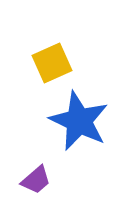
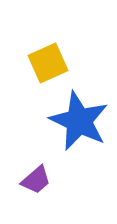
yellow square: moved 4 px left
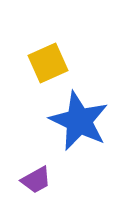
purple trapezoid: rotated 12 degrees clockwise
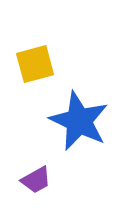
yellow square: moved 13 px left, 1 px down; rotated 9 degrees clockwise
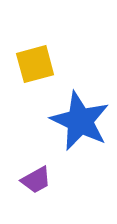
blue star: moved 1 px right
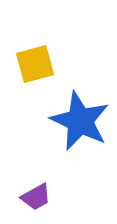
purple trapezoid: moved 17 px down
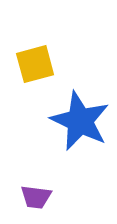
purple trapezoid: rotated 36 degrees clockwise
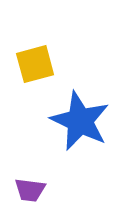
purple trapezoid: moved 6 px left, 7 px up
